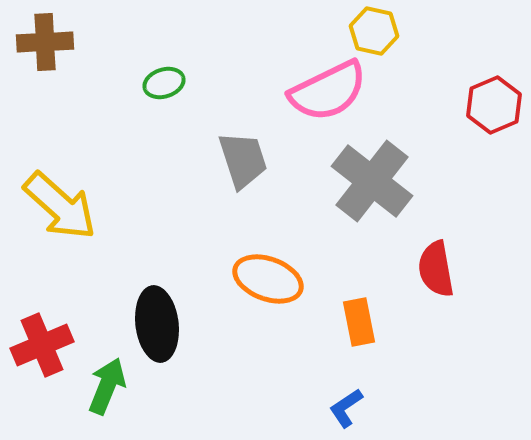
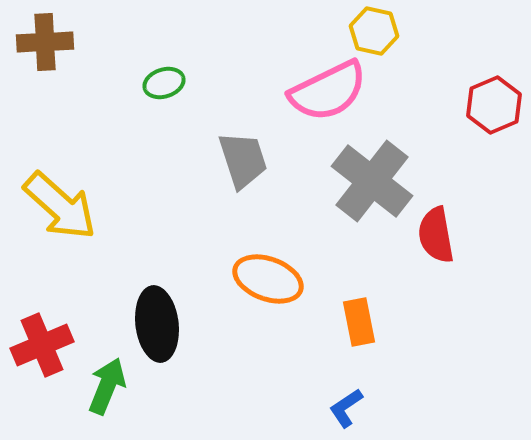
red semicircle: moved 34 px up
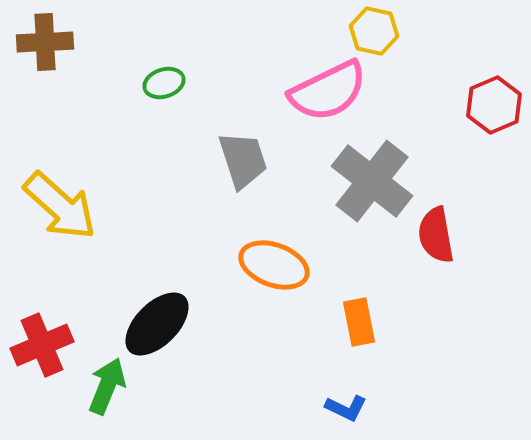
orange ellipse: moved 6 px right, 14 px up
black ellipse: rotated 52 degrees clockwise
blue L-shape: rotated 120 degrees counterclockwise
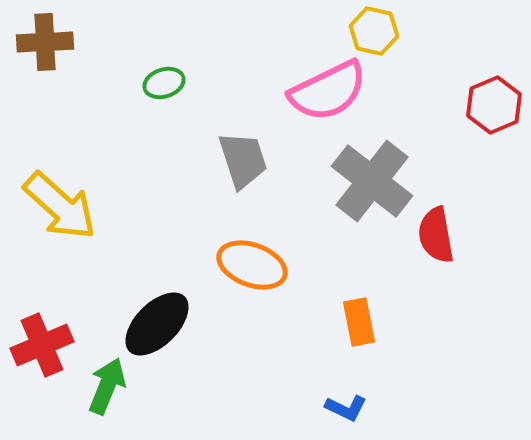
orange ellipse: moved 22 px left
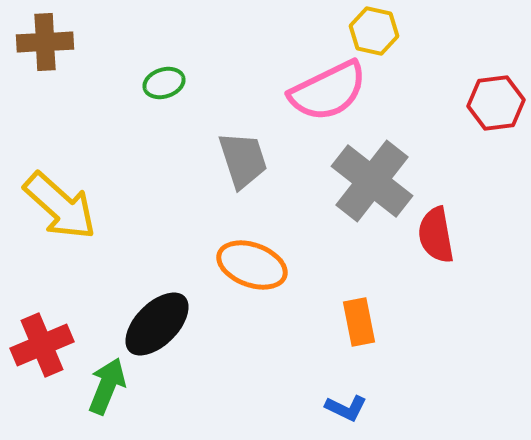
red hexagon: moved 2 px right, 2 px up; rotated 16 degrees clockwise
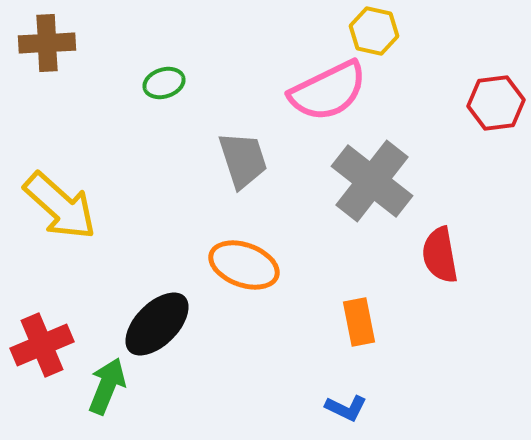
brown cross: moved 2 px right, 1 px down
red semicircle: moved 4 px right, 20 px down
orange ellipse: moved 8 px left
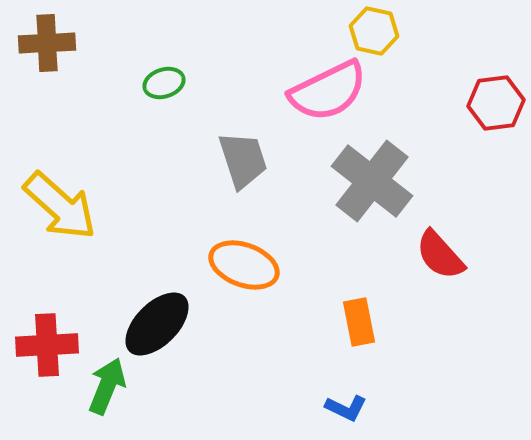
red semicircle: rotated 32 degrees counterclockwise
red cross: moved 5 px right; rotated 20 degrees clockwise
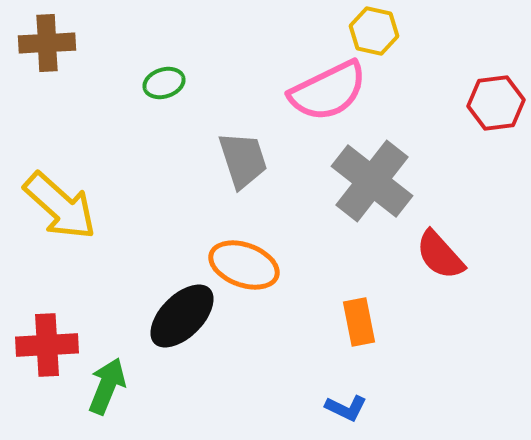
black ellipse: moved 25 px right, 8 px up
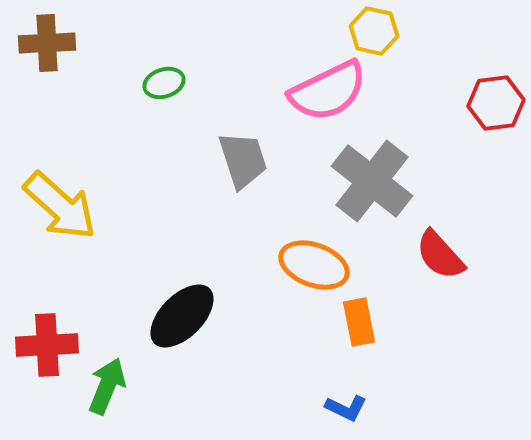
orange ellipse: moved 70 px right
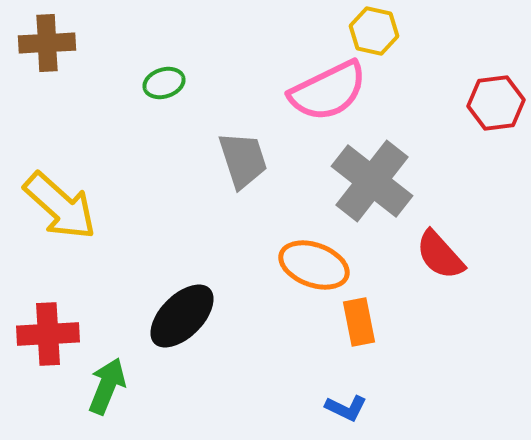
red cross: moved 1 px right, 11 px up
